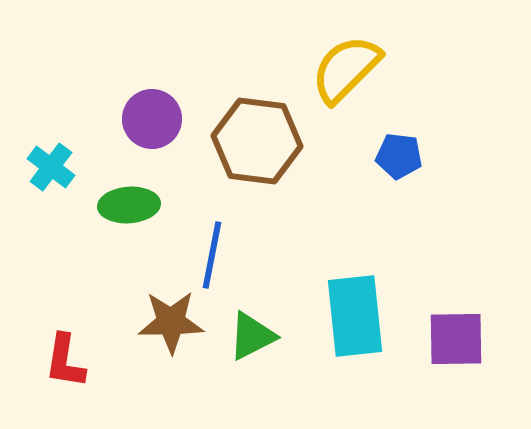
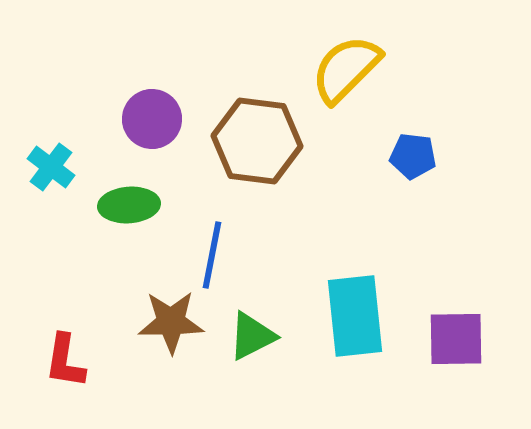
blue pentagon: moved 14 px right
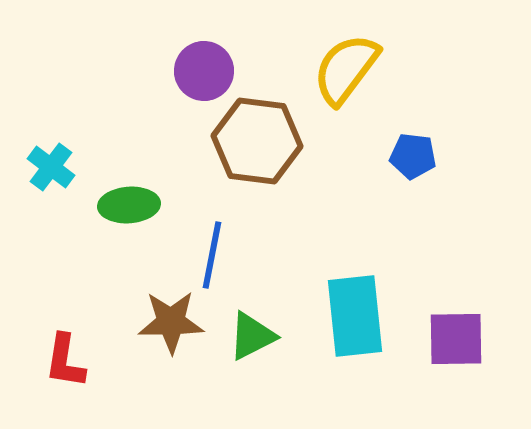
yellow semicircle: rotated 8 degrees counterclockwise
purple circle: moved 52 px right, 48 px up
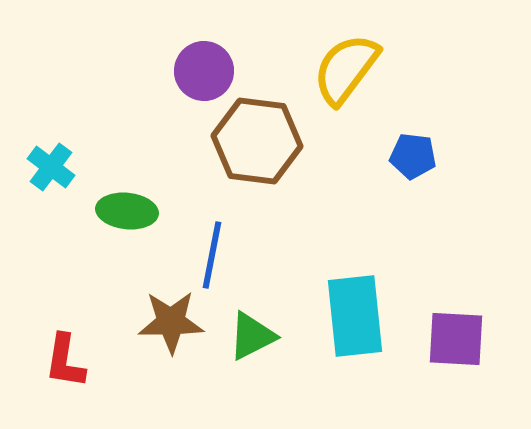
green ellipse: moved 2 px left, 6 px down; rotated 10 degrees clockwise
purple square: rotated 4 degrees clockwise
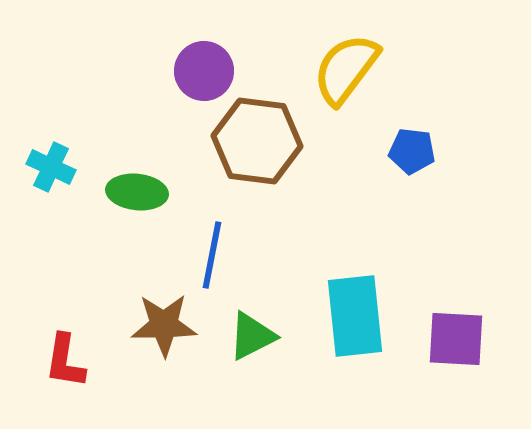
blue pentagon: moved 1 px left, 5 px up
cyan cross: rotated 12 degrees counterclockwise
green ellipse: moved 10 px right, 19 px up
brown star: moved 7 px left, 3 px down
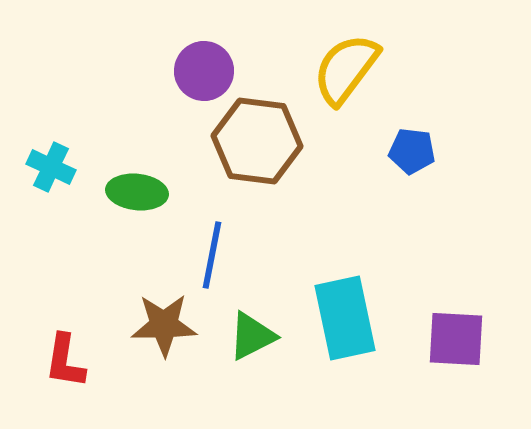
cyan rectangle: moved 10 px left, 2 px down; rotated 6 degrees counterclockwise
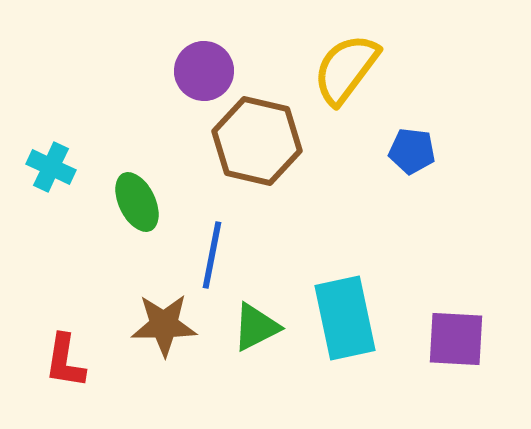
brown hexagon: rotated 6 degrees clockwise
green ellipse: moved 10 px down; rotated 58 degrees clockwise
green triangle: moved 4 px right, 9 px up
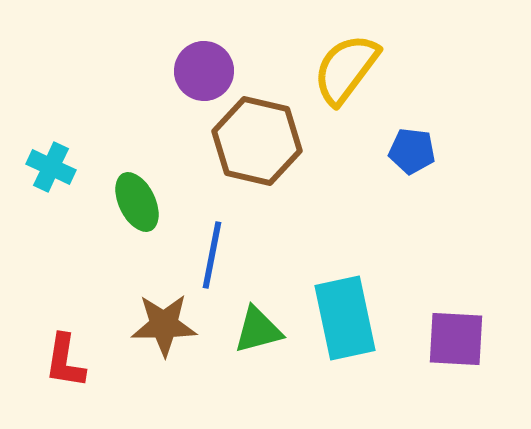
green triangle: moved 2 px right, 3 px down; rotated 12 degrees clockwise
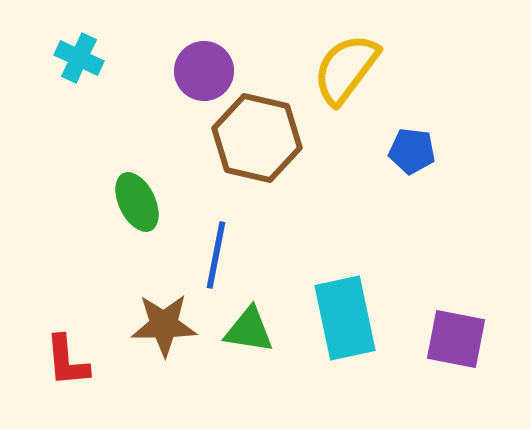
brown hexagon: moved 3 px up
cyan cross: moved 28 px right, 109 px up
blue line: moved 4 px right
green triangle: moved 9 px left; rotated 24 degrees clockwise
purple square: rotated 8 degrees clockwise
red L-shape: moved 2 px right; rotated 14 degrees counterclockwise
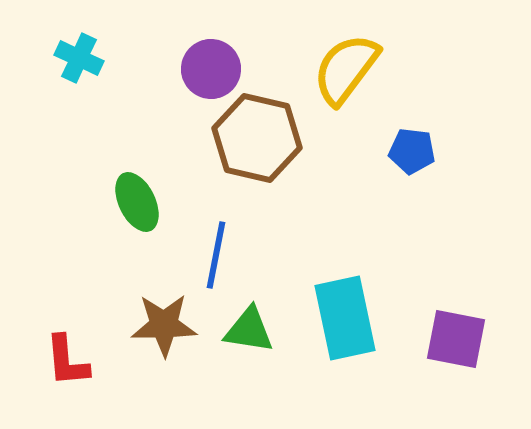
purple circle: moved 7 px right, 2 px up
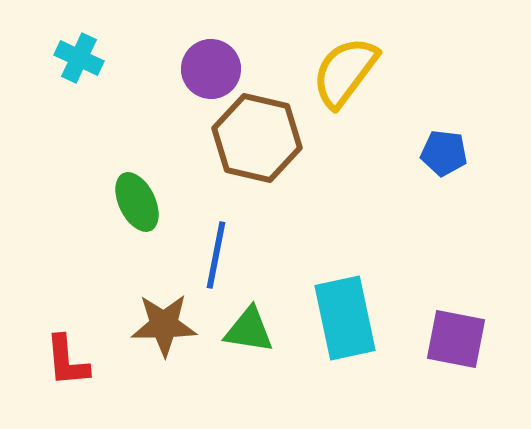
yellow semicircle: moved 1 px left, 3 px down
blue pentagon: moved 32 px right, 2 px down
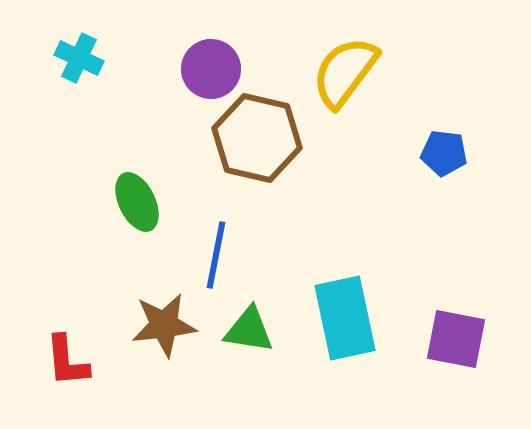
brown star: rotated 6 degrees counterclockwise
